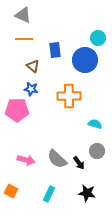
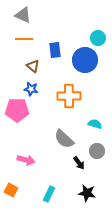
gray semicircle: moved 7 px right, 20 px up
orange square: moved 1 px up
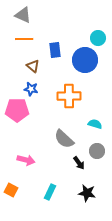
cyan rectangle: moved 1 px right, 2 px up
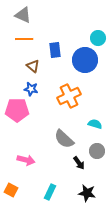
orange cross: rotated 25 degrees counterclockwise
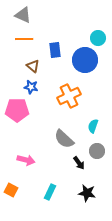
blue star: moved 2 px up
cyan semicircle: moved 2 px left, 2 px down; rotated 88 degrees counterclockwise
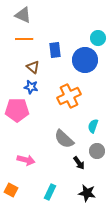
brown triangle: moved 1 px down
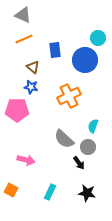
orange line: rotated 24 degrees counterclockwise
gray circle: moved 9 px left, 4 px up
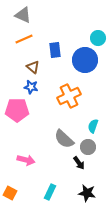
orange square: moved 1 px left, 3 px down
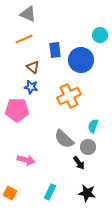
gray triangle: moved 5 px right, 1 px up
cyan circle: moved 2 px right, 3 px up
blue circle: moved 4 px left
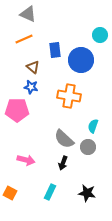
orange cross: rotated 35 degrees clockwise
black arrow: moved 16 px left; rotated 56 degrees clockwise
